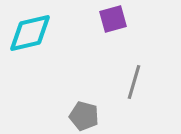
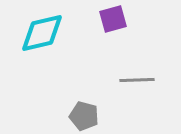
cyan diamond: moved 12 px right
gray line: moved 3 px right, 2 px up; rotated 72 degrees clockwise
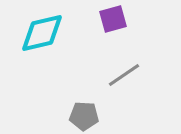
gray line: moved 13 px left, 5 px up; rotated 32 degrees counterclockwise
gray pentagon: rotated 12 degrees counterclockwise
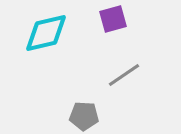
cyan diamond: moved 4 px right
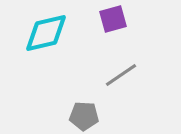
gray line: moved 3 px left
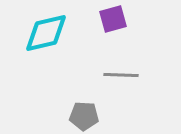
gray line: rotated 36 degrees clockwise
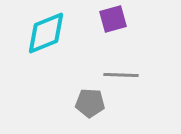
cyan diamond: rotated 9 degrees counterclockwise
gray pentagon: moved 6 px right, 13 px up
